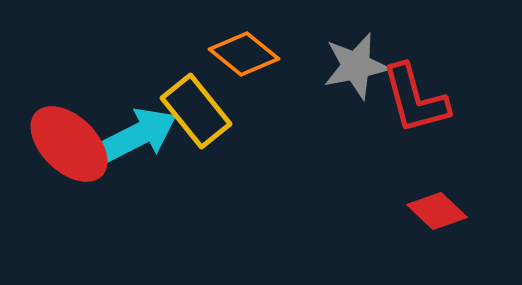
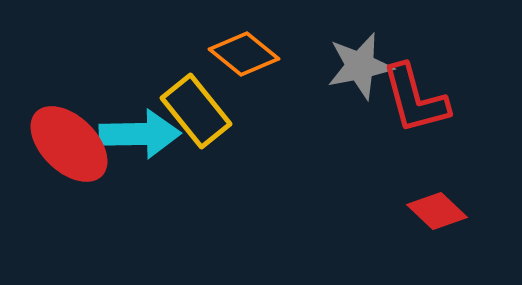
gray star: moved 4 px right
cyan arrow: moved 2 px right, 1 px up; rotated 26 degrees clockwise
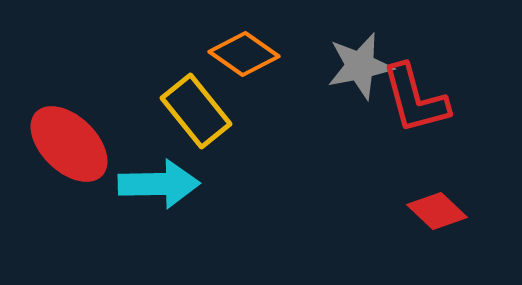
orange diamond: rotated 4 degrees counterclockwise
cyan arrow: moved 19 px right, 50 px down
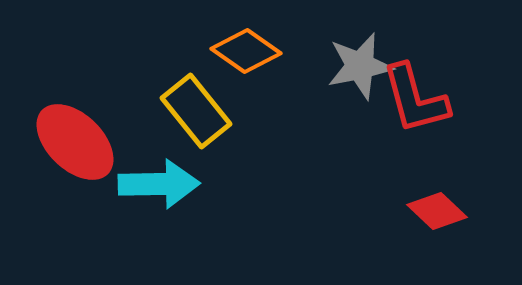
orange diamond: moved 2 px right, 3 px up
red ellipse: moved 6 px right, 2 px up
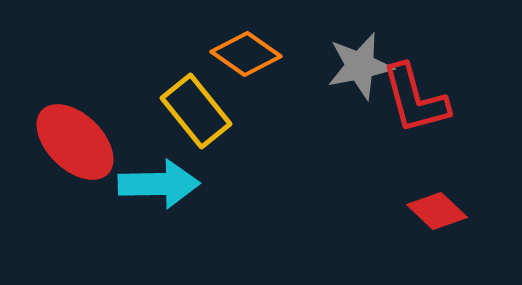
orange diamond: moved 3 px down
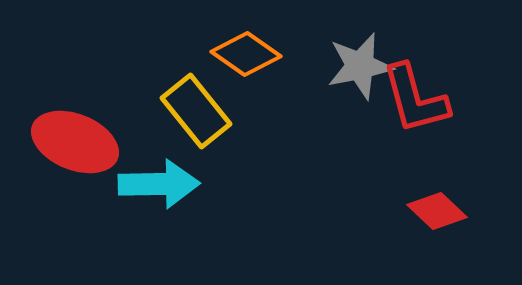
red ellipse: rotated 22 degrees counterclockwise
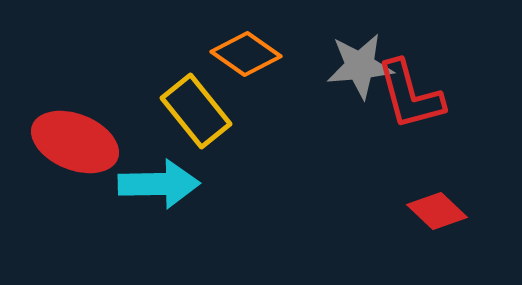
gray star: rotated 6 degrees clockwise
red L-shape: moved 5 px left, 4 px up
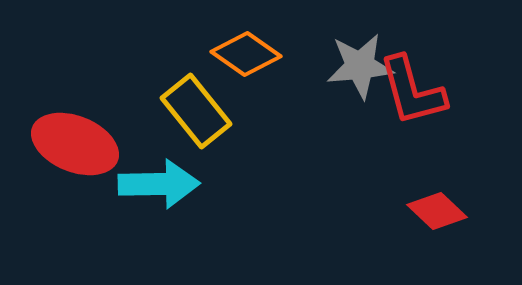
red L-shape: moved 2 px right, 4 px up
red ellipse: moved 2 px down
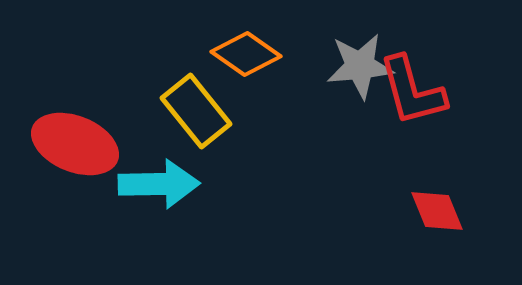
red diamond: rotated 24 degrees clockwise
